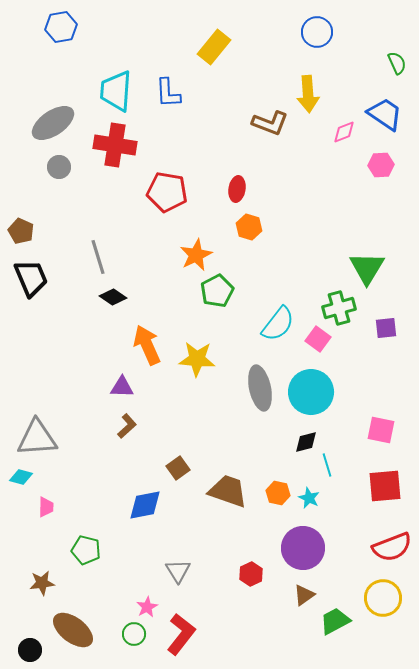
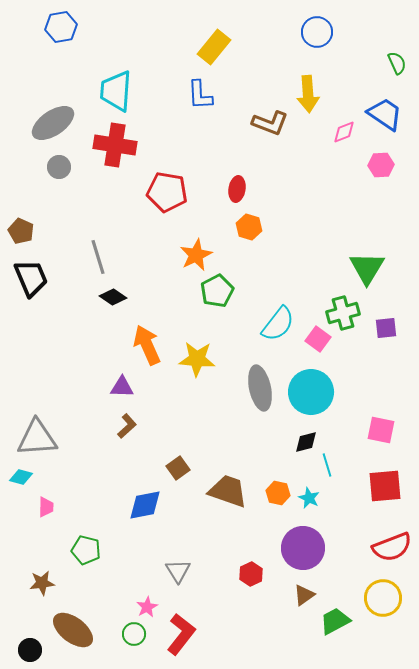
blue L-shape at (168, 93): moved 32 px right, 2 px down
green cross at (339, 308): moved 4 px right, 5 px down
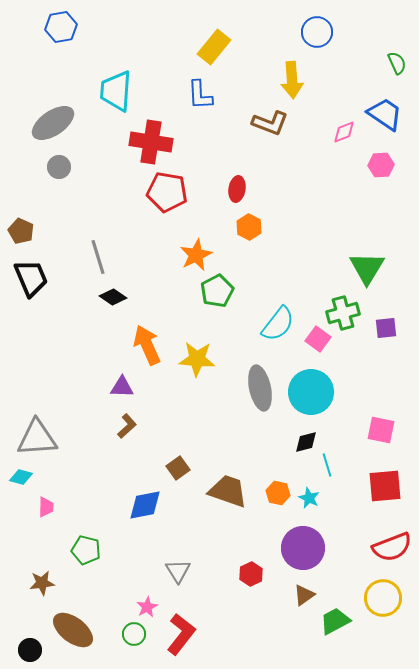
yellow arrow at (308, 94): moved 16 px left, 14 px up
red cross at (115, 145): moved 36 px right, 3 px up
orange hexagon at (249, 227): rotated 10 degrees clockwise
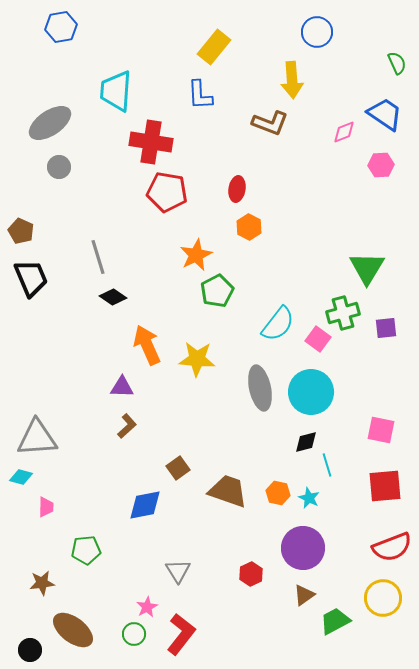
gray ellipse at (53, 123): moved 3 px left
green pentagon at (86, 550): rotated 20 degrees counterclockwise
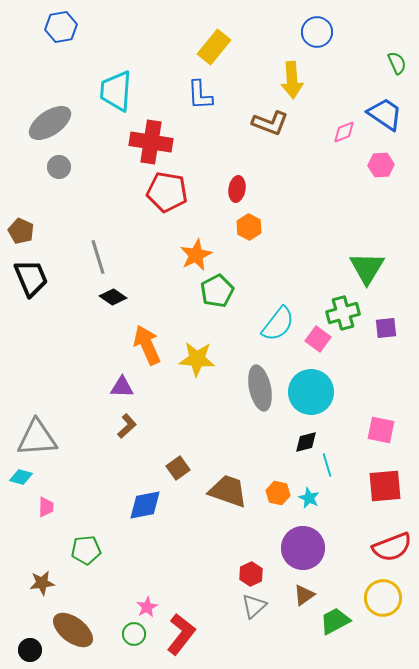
gray triangle at (178, 571): moved 76 px right, 35 px down; rotated 20 degrees clockwise
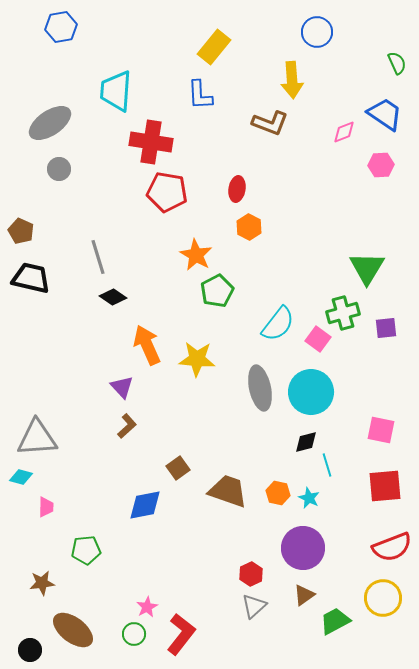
gray circle at (59, 167): moved 2 px down
orange star at (196, 255): rotated 16 degrees counterclockwise
black trapezoid at (31, 278): rotated 54 degrees counterclockwise
purple triangle at (122, 387): rotated 45 degrees clockwise
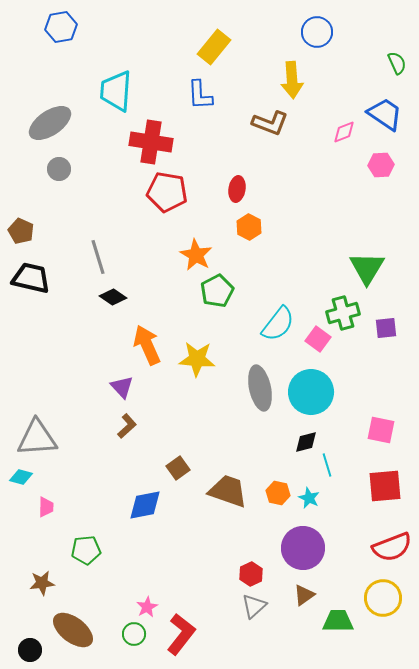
green trapezoid at (335, 621): moved 3 px right; rotated 28 degrees clockwise
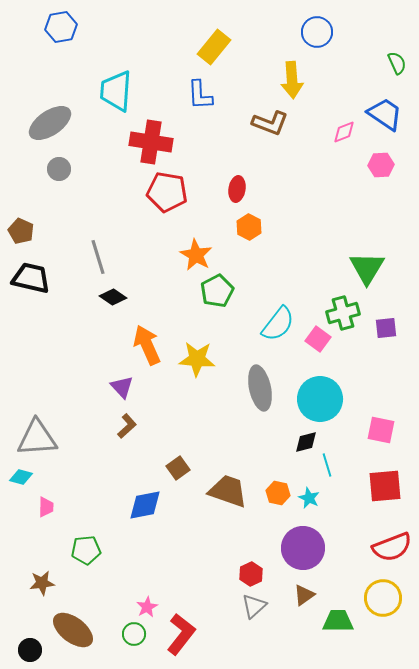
cyan circle at (311, 392): moved 9 px right, 7 px down
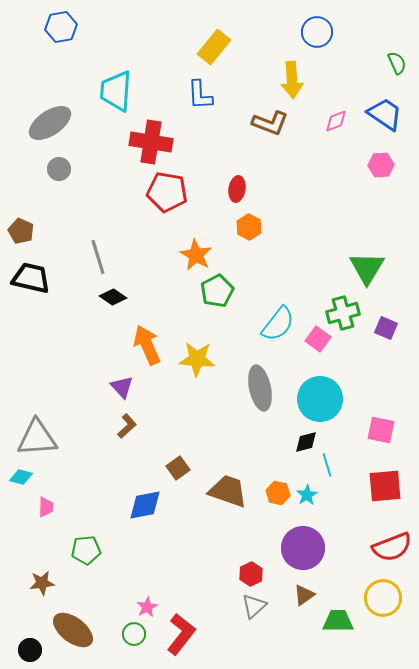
pink diamond at (344, 132): moved 8 px left, 11 px up
purple square at (386, 328): rotated 30 degrees clockwise
cyan star at (309, 498): moved 2 px left, 3 px up; rotated 15 degrees clockwise
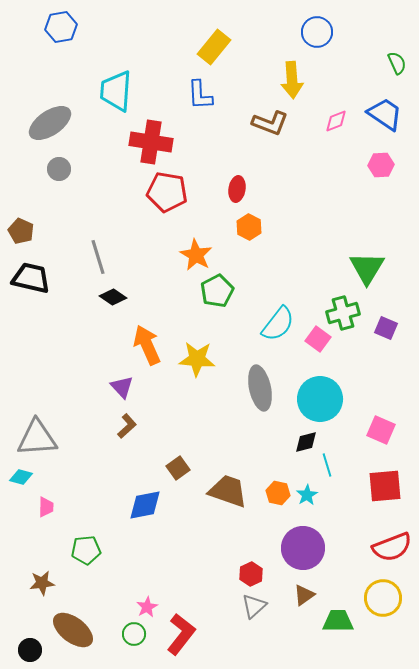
pink square at (381, 430): rotated 12 degrees clockwise
